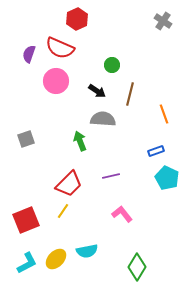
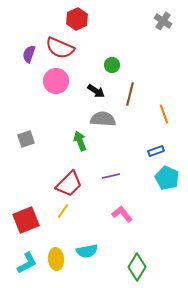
black arrow: moved 1 px left
yellow ellipse: rotated 50 degrees counterclockwise
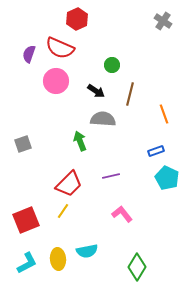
gray square: moved 3 px left, 5 px down
yellow ellipse: moved 2 px right
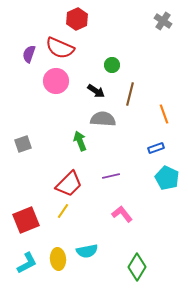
blue rectangle: moved 3 px up
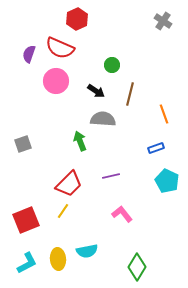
cyan pentagon: moved 3 px down
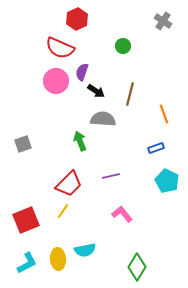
purple semicircle: moved 53 px right, 18 px down
green circle: moved 11 px right, 19 px up
cyan semicircle: moved 2 px left, 1 px up
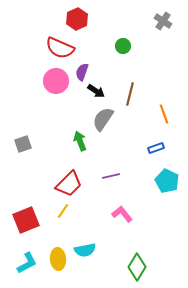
gray semicircle: rotated 60 degrees counterclockwise
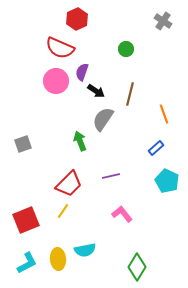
green circle: moved 3 px right, 3 px down
blue rectangle: rotated 21 degrees counterclockwise
